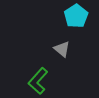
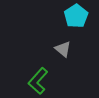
gray triangle: moved 1 px right
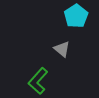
gray triangle: moved 1 px left
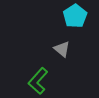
cyan pentagon: moved 1 px left
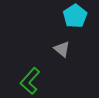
green L-shape: moved 8 px left
